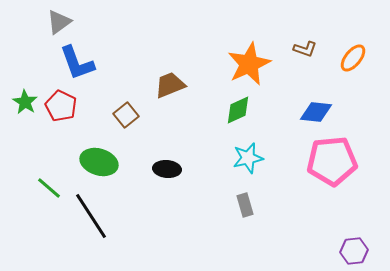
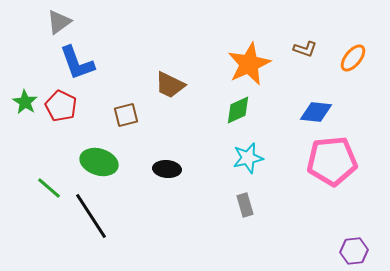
brown trapezoid: rotated 132 degrees counterclockwise
brown square: rotated 25 degrees clockwise
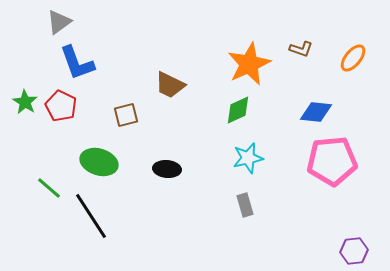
brown L-shape: moved 4 px left
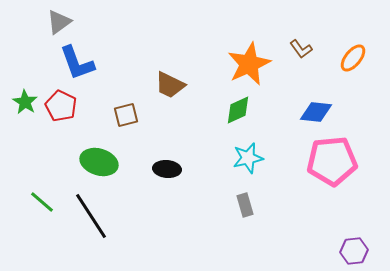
brown L-shape: rotated 35 degrees clockwise
green line: moved 7 px left, 14 px down
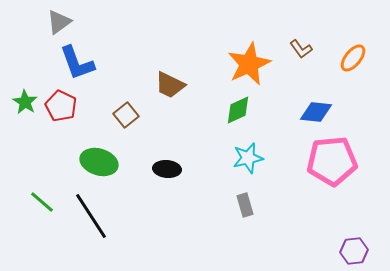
brown square: rotated 25 degrees counterclockwise
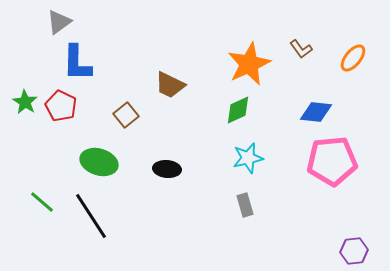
blue L-shape: rotated 21 degrees clockwise
